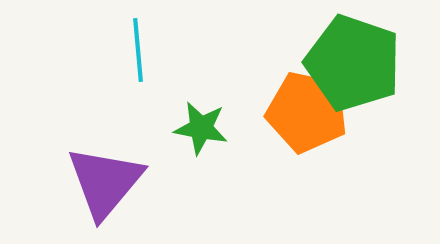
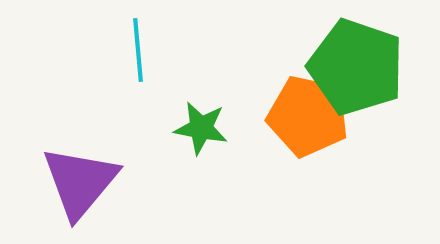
green pentagon: moved 3 px right, 4 px down
orange pentagon: moved 1 px right, 4 px down
purple triangle: moved 25 px left
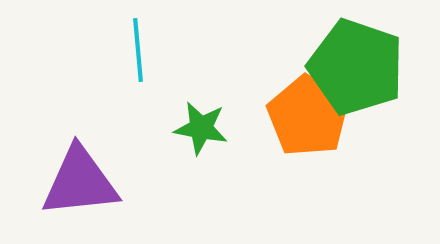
orange pentagon: rotated 20 degrees clockwise
purple triangle: rotated 44 degrees clockwise
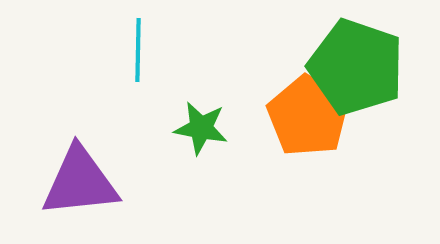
cyan line: rotated 6 degrees clockwise
